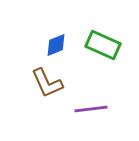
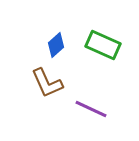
blue diamond: rotated 20 degrees counterclockwise
purple line: rotated 32 degrees clockwise
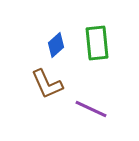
green rectangle: moved 6 px left, 2 px up; rotated 60 degrees clockwise
brown L-shape: moved 1 px down
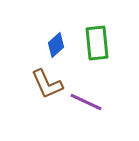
purple line: moved 5 px left, 7 px up
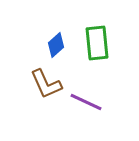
brown L-shape: moved 1 px left
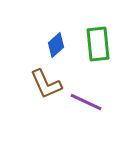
green rectangle: moved 1 px right, 1 px down
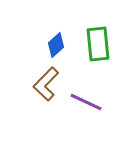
brown L-shape: rotated 68 degrees clockwise
